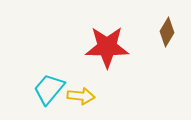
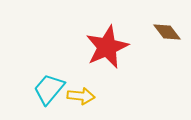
brown diamond: rotated 68 degrees counterclockwise
red star: rotated 24 degrees counterclockwise
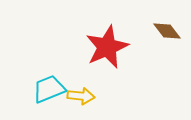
brown diamond: moved 1 px up
cyan trapezoid: rotated 28 degrees clockwise
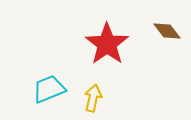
red star: moved 3 px up; rotated 12 degrees counterclockwise
yellow arrow: moved 12 px right, 2 px down; rotated 84 degrees counterclockwise
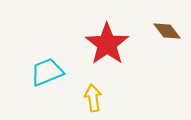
cyan trapezoid: moved 2 px left, 17 px up
yellow arrow: rotated 20 degrees counterclockwise
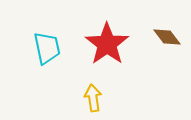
brown diamond: moved 6 px down
cyan trapezoid: moved 24 px up; rotated 100 degrees clockwise
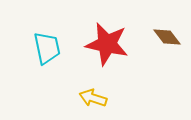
red star: rotated 24 degrees counterclockwise
yellow arrow: rotated 64 degrees counterclockwise
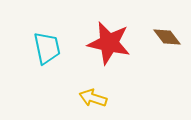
red star: moved 2 px right, 1 px up
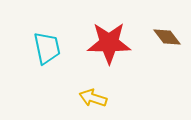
red star: rotated 12 degrees counterclockwise
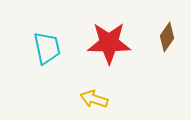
brown diamond: rotated 72 degrees clockwise
yellow arrow: moved 1 px right, 1 px down
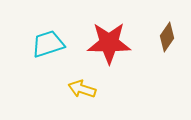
cyan trapezoid: moved 1 px right, 4 px up; rotated 96 degrees counterclockwise
yellow arrow: moved 12 px left, 10 px up
